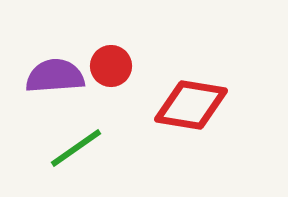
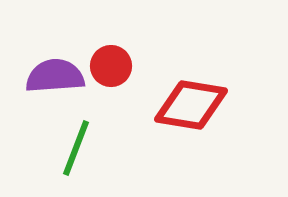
green line: rotated 34 degrees counterclockwise
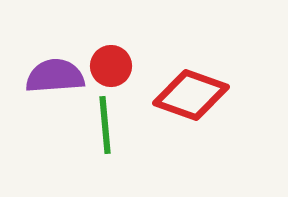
red diamond: moved 10 px up; rotated 10 degrees clockwise
green line: moved 29 px right, 23 px up; rotated 26 degrees counterclockwise
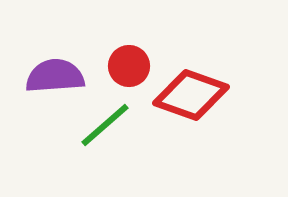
red circle: moved 18 px right
green line: rotated 54 degrees clockwise
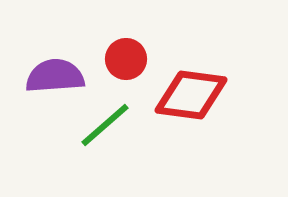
red circle: moved 3 px left, 7 px up
red diamond: rotated 12 degrees counterclockwise
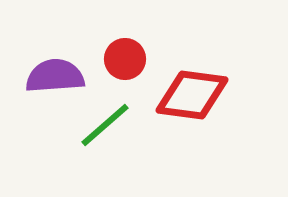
red circle: moved 1 px left
red diamond: moved 1 px right
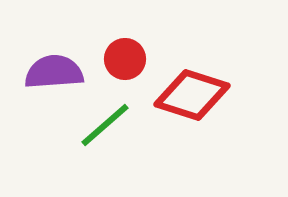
purple semicircle: moved 1 px left, 4 px up
red diamond: rotated 10 degrees clockwise
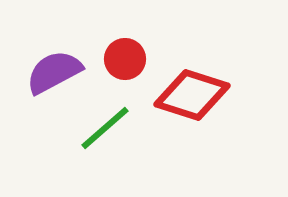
purple semicircle: rotated 24 degrees counterclockwise
green line: moved 3 px down
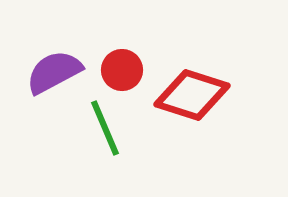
red circle: moved 3 px left, 11 px down
green line: rotated 72 degrees counterclockwise
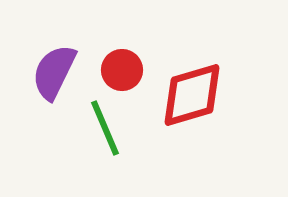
purple semicircle: rotated 36 degrees counterclockwise
red diamond: rotated 34 degrees counterclockwise
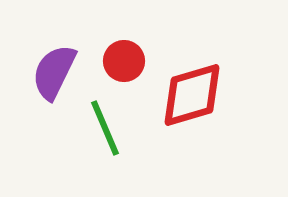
red circle: moved 2 px right, 9 px up
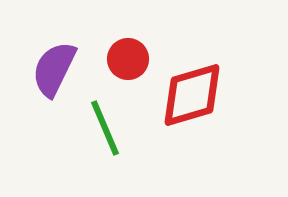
red circle: moved 4 px right, 2 px up
purple semicircle: moved 3 px up
